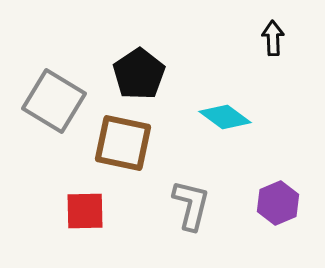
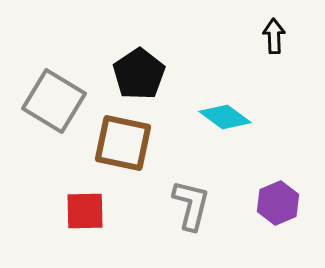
black arrow: moved 1 px right, 2 px up
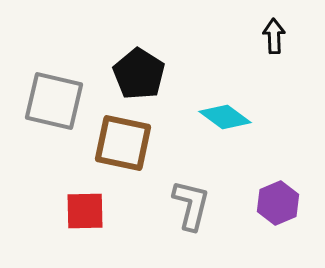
black pentagon: rotated 6 degrees counterclockwise
gray square: rotated 18 degrees counterclockwise
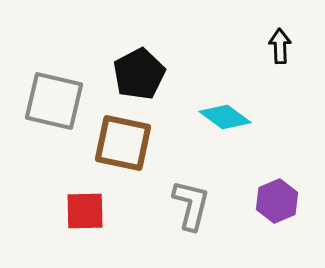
black arrow: moved 6 px right, 10 px down
black pentagon: rotated 12 degrees clockwise
purple hexagon: moved 1 px left, 2 px up
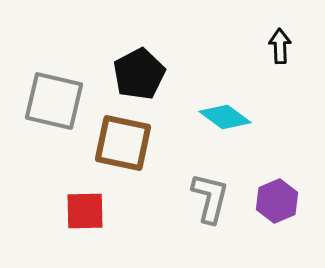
gray L-shape: moved 19 px right, 7 px up
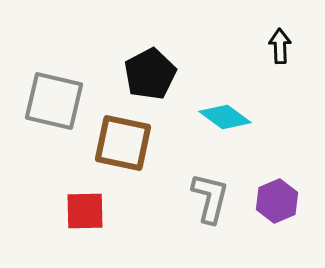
black pentagon: moved 11 px right
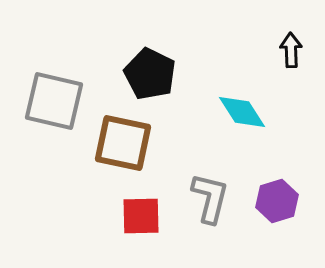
black arrow: moved 11 px right, 4 px down
black pentagon: rotated 18 degrees counterclockwise
cyan diamond: moved 17 px right, 5 px up; rotated 21 degrees clockwise
purple hexagon: rotated 6 degrees clockwise
red square: moved 56 px right, 5 px down
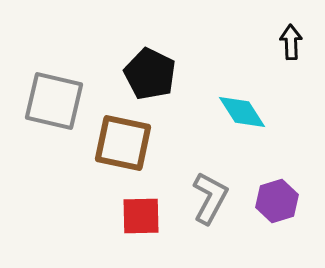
black arrow: moved 8 px up
gray L-shape: rotated 14 degrees clockwise
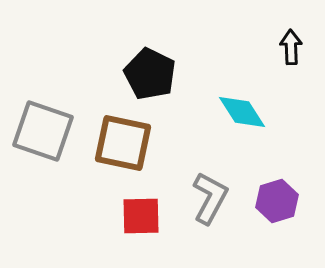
black arrow: moved 5 px down
gray square: moved 11 px left, 30 px down; rotated 6 degrees clockwise
